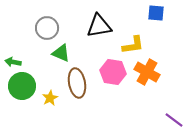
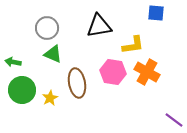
green triangle: moved 8 px left, 1 px down
green circle: moved 4 px down
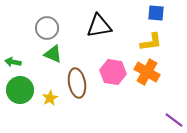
yellow L-shape: moved 18 px right, 3 px up
green circle: moved 2 px left
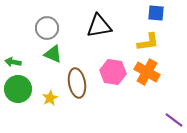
yellow L-shape: moved 3 px left
green circle: moved 2 px left, 1 px up
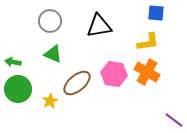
gray circle: moved 3 px right, 7 px up
pink hexagon: moved 1 px right, 2 px down
brown ellipse: rotated 60 degrees clockwise
yellow star: moved 3 px down
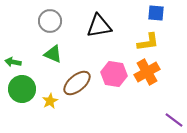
orange cross: rotated 30 degrees clockwise
green circle: moved 4 px right
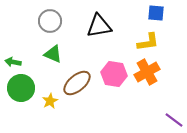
green circle: moved 1 px left, 1 px up
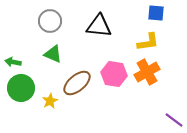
black triangle: rotated 16 degrees clockwise
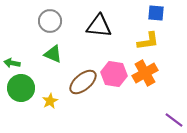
yellow L-shape: moved 1 px up
green arrow: moved 1 px left, 1 px down
orange cross: moved 2 px left, 1 px down
brown ellipse: moved 6 px right, 1 px up
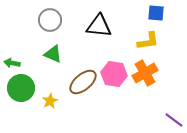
gray circle: moved 1 px up
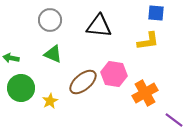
green arrow: moved 1 px left, 5 px up
orange cross: moved 20 px down
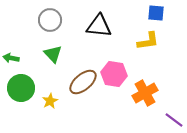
green triangle: rotated 24 degrees clockwise
